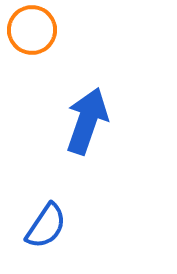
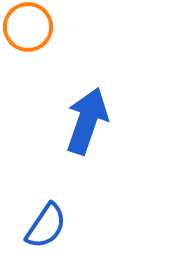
orange circle: moved 4 px left, 3 px up
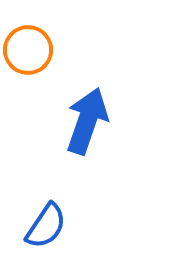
orange circle: moved 23 px down
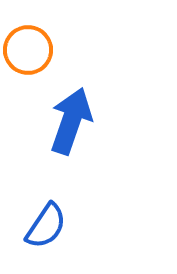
blue arrow: moved 16 px left
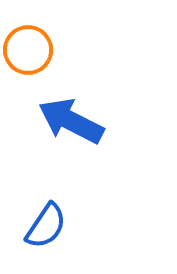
blue arrow: rotated 82 degrees counterclockwise
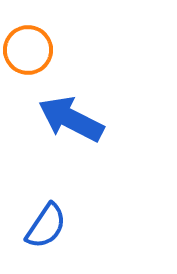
blue arrow: moved 2 px up
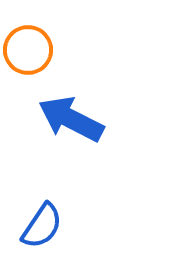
blue semicircle: moved 4 px left
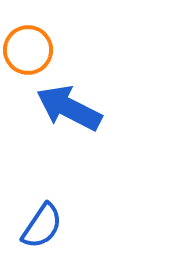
blue arrow: moved 2 px left, 11 px up
